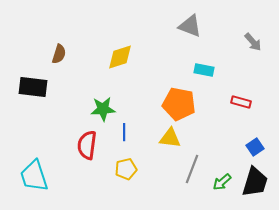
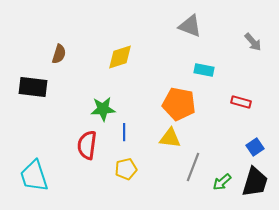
gray line: moved 1 px right, 2 px up
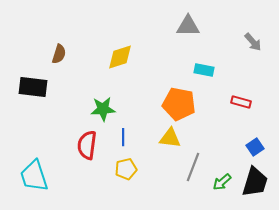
gray triangle: moved 2 px left; rotated 20 degrees counterclockwise
blue line: moved 1 px left, 5 px down
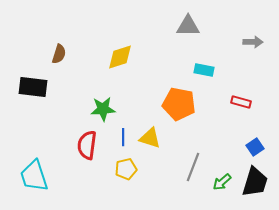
gray arrow: rotated 48 degrees counterclockwise
yellow triangle: moved 20 px left; rotated 10 degrees clockwise
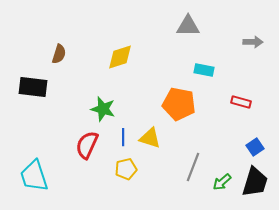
green star: rotated 20 degrees clockwise
red semicircle: rotated 16 degrees clockwise
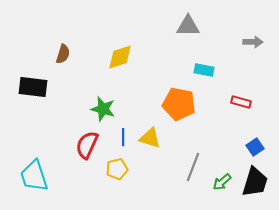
brown semicircle: moved 4 px right
yellow pentagon: moved 9 px left
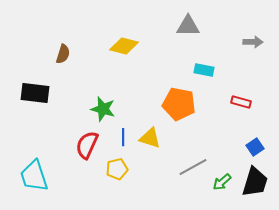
yellow diamond: moved 4 px right, 11 px up; rotated 32 degrees clockwise
black rectangle: moved 2 px right, 6 px down
gray line: rotated 40 degrees clockwise
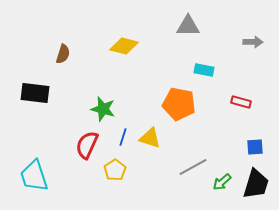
blue line: rotated 18 degrees clockwise
blue square: rotated 30 degrees clockwise
yellow pentagon: moved 2 px left, 1 px down; rotated 20 degrees counterclockwise
black trapezoid: moved 1 px right, 2 px down
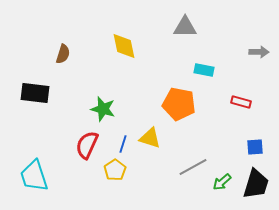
gray triangle: moved 3 px left, 1 px down
gray arrow: moved 6 px right, 10 px down
yellow diamond: rotated 64 degrees clockwise
blue line: moved 7 px down
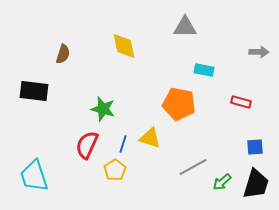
black rectangle: moved 1 px left, 2 px up
